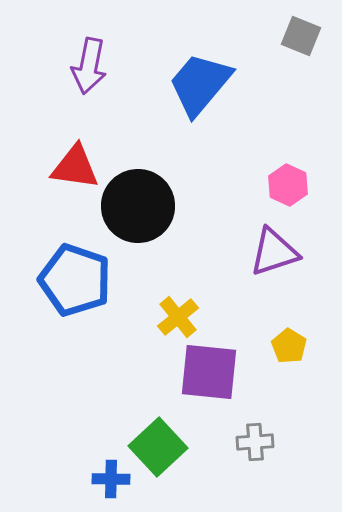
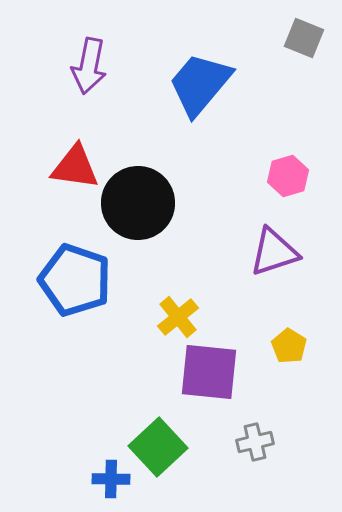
gray square: moved 3 px right, 2 px down
pink hexagon: moved 9 px up; rotated 18 degrees clockwise
black circle: moved 3 px up
gray cross: rotated 9 degrees counterclockwise
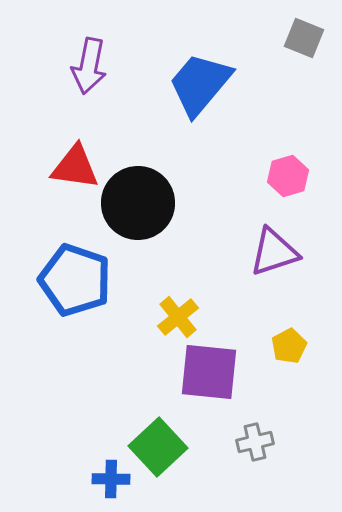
yellow pentagon: rotated 12 degrees clockwise
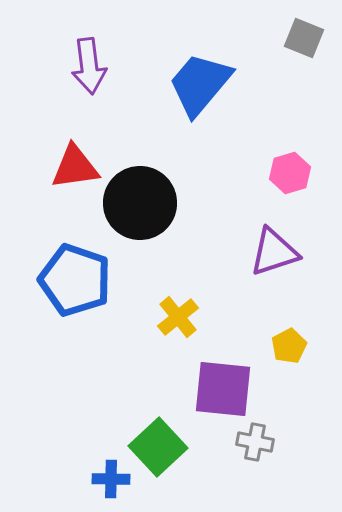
purple arrow: rotated 18 degrees counterclockwise
red triangle: rotated 16 degrees counterclockwise
pink hexagon: moved 2 px right, 3 px up
black circle: moved 2 px right
purple square: moved 14 px right, 17 px down
gray cross: rotated 24 degrees clockwise
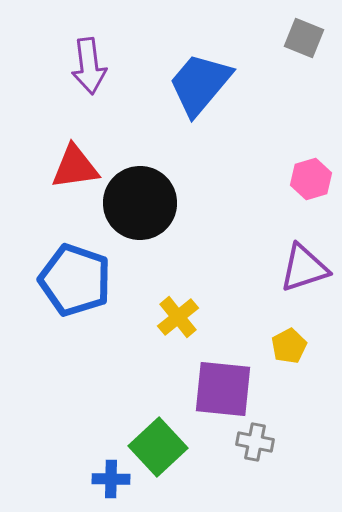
pink hexagon: moved 21 px right, 6 px down
purple triangle: moved 30 px right, 16 px down
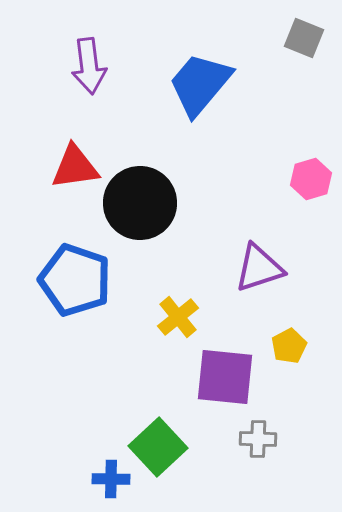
purple triangle: moved 45 px left
purple square: moved 2 px right, 12 px up
gray cross: moved 3 px right, 3 px up; rotated 9 degrees counterclockwise
